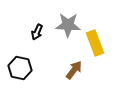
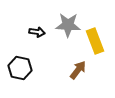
black arrow: rotated 105 degrees counterclockwise
yellow rectangle: moved 2 px up
brown arrow: moved 4 px right
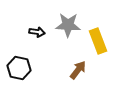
yellow rectangle: moved 3 px right
black hexagon: moved 1 px left
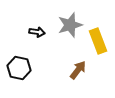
gray star: moved 2 px right; rotated 20 degrees counterclockwise
